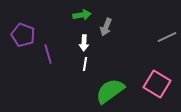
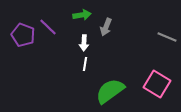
gray line: rotated 48 degrees clockwise
purple line: moved 27 px up; rotated 30 degrees counterclockwise
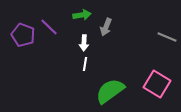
purple line: moved 1 px right
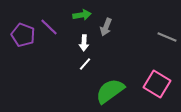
white line: rotated 32 degrees clockwise
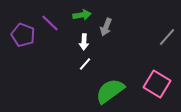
purple line: moved 1 px right, 4 px up
gray line: rotated 72 degrees counterclockwise
white arrow: moved 1 px up
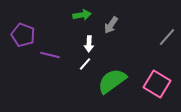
purple line: moved 32 px down; rotated 30 degrees counterclockwise
gray arrow: moved 5 px right, 2 px up; rotated 12 degrees clockwise
white arrow: moved 5 px right, 2 px down
green semicircle: moved 2 px right, 10 px up
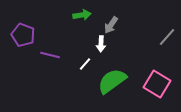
white arrow: moved 12 px right
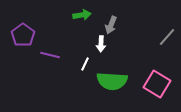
gray arrow: rotated 12 degrees counterclockwise
purple pentagon: rotated 15 degrees clockwise
white line: rotated 16 degrees counterclockwise
green semicircle: rotated 140 degrees counterclockwise
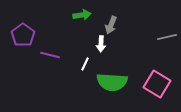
gray line: rotated 36 degrees clockwise
green semicircle: moved 1 px down
